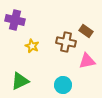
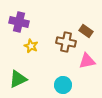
purple cross: moved 4 px right, 2 px down
yellow star: moved 1 px left
green triangle: moved 2 px left, 2 px up
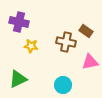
yellow star: rotated 16 degrees counterclockwise
pink triangle: moved 3 px right, 1 px down
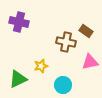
yellow star: moved 10 px right, 20 px down; rotated 24 degrees counterclockwise
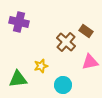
brown cross: rotated 30 degrees clockwise
green triangle: rotated 18 degrees clockwise
